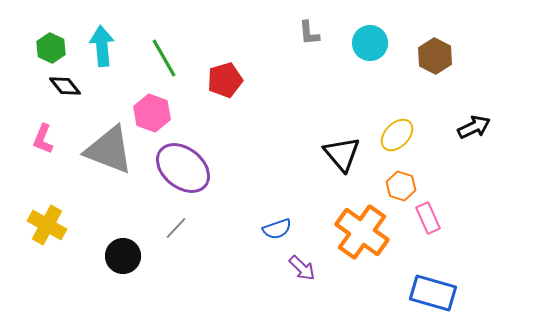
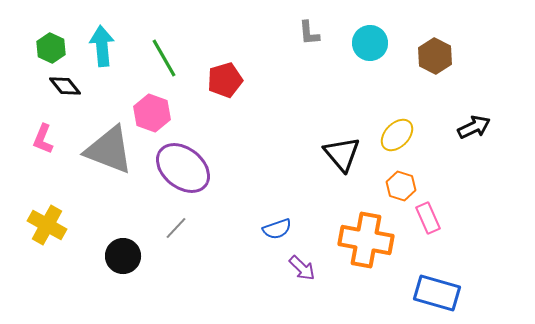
orange cross: moved 4 px right, 8 px down; rotated 26 degrees counterclockwise
blue rectangle: moved 4 px right
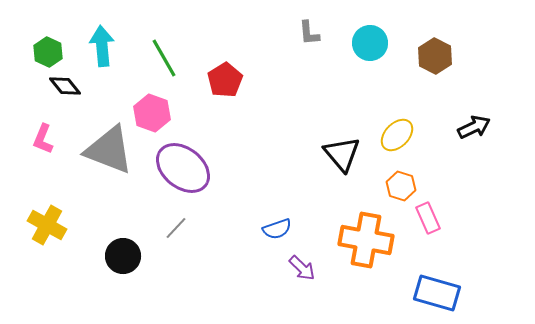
green hexagon: moved 3 px left, 4 px down
red pentagon: rotated 16 degrees counterclockwise
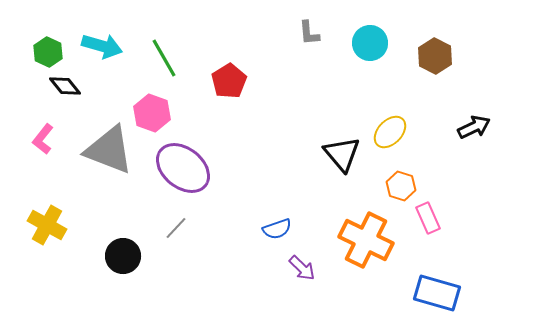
cyan arrow: rotated 111 degrees clockwise
red pentagon: moved 4 px right, 1 px down
yellow ellipse: moved 7 px left, 3 px up
pink L-shape: rotated 16 degrees clockwise
orange cross: rotated 16 degrees clockwise
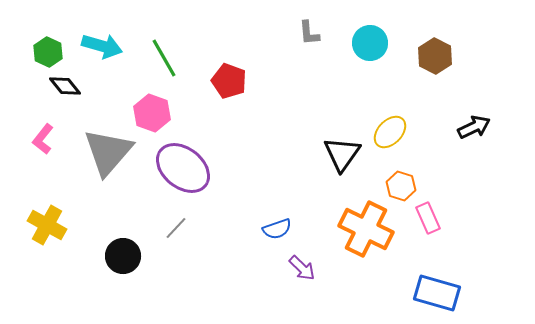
red pentagon: rotated 20 degrees counterclockwise
gray triangle: moved 1 px left, 2 px down; rotated 50 degrees clockwise
black triangle: rotated 15 degrees clockwise
orange cross: moved 11 px up
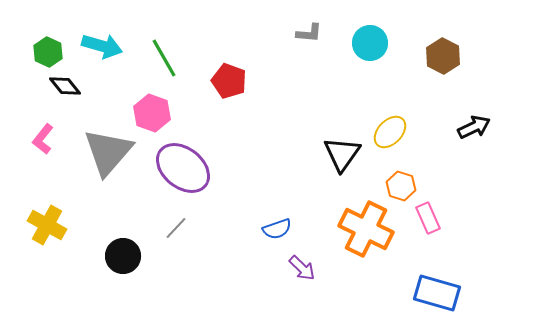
gray L-shape: rotated 80 degrees counterclockwise
brown hexagon: moved 8 px right
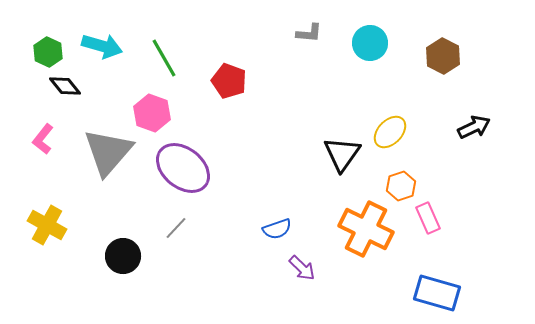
orange hexagon: rotated 24 degrees clockwise
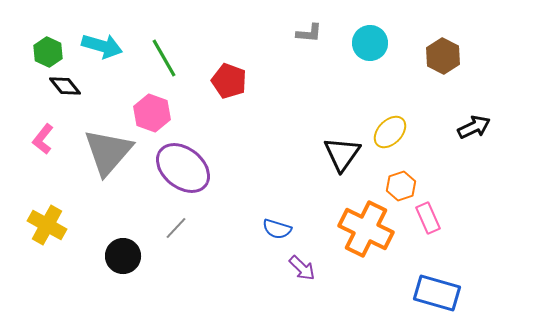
blue semicircle: rotated 36 degrees clockwise
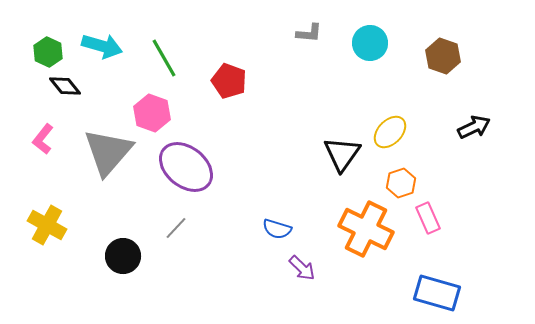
brown hexagon: rotated 8 degrees counterclockwise
purple ellipse: moved 3 px right, 1 px up
orange hexagon: moved 3 px up
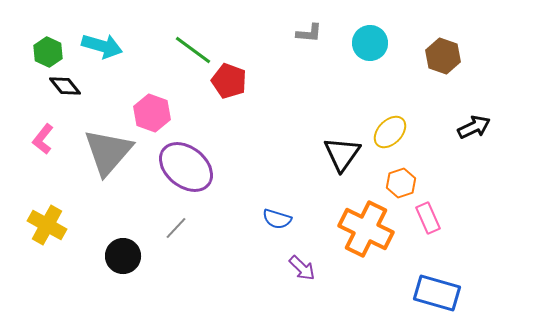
green line: moved 29 px right, 8 px up; rotated 24 degrees counterclockwise
blue semicircle: moved 10 px up
